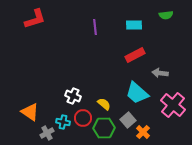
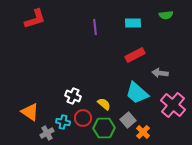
cyan rectangle: moved 1 px left, 2 px up
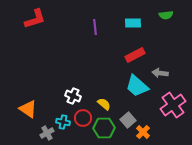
cyan trapezoid: moved 7 px up
pink cross: rotated 15 degrees clockwise
orange triangle: moved 2 px left, 3 px up
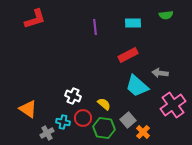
red rectangle: moved 7 px left
green hexagon: rotated 10 degrees clockwise
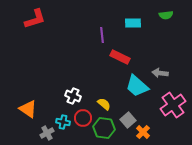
purple line: moved 7 px right, 8 px down
red rectangle: moved 8 px left, 2 px down; rotated 54 degrees clockwise
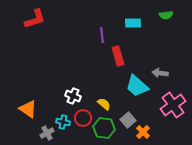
red rectangle: moved 2 px left, 1 px up; rotated 48 degrees clockwise
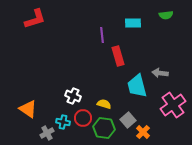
cyan trapezoid: rotated 35 degrees clockwise
yellow semicircle: rotated 24 degrees counterclockwise
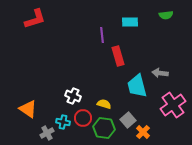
cyan rectangle: moved 3 px left, 1 px up
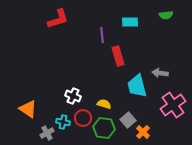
red L-shape: moved 23 px right
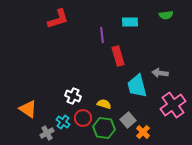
cyan cross: rotated 24 degrees clockwise
